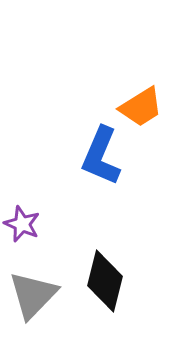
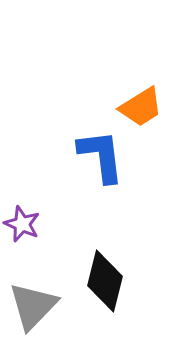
blue L-shape: rotated 150 degrees clockwise
gray triangle: moved 11 px down
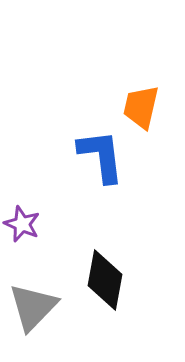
orange trapezoid: rotated 135 degrees clockwise
black diamond: moved 1 px up; rotated 4 degrees counterclockwise
gray triangle: moved 1 px down
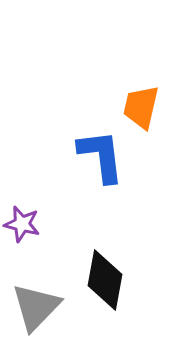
purple star: rotated 9 degrees counterclockwise
gray triangle: moved 3 px right
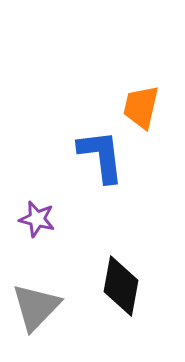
purple star: moved 15 px right, 5 px up
black diamond: moved 16 px right, 6 px down
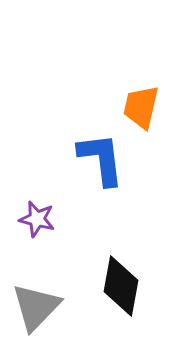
blue L-shape: moved 3 px down
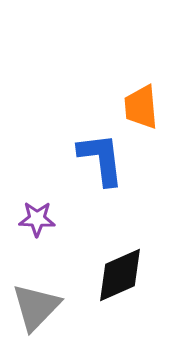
orange trapezoid: rotated 18 degrees counterclockwise
purple star: rotated 12 degrees counterclockwise
black diamond: moved 1 px left, 11 px up; rotated 56 degrees clockwise
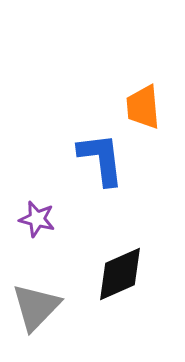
orange trapezoid: moved 2 px right
purple star: rotated 12 degrees clockwise
black diamond: moved 1 px up
